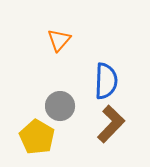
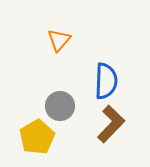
yellow pentagon: rotated 12 degrees clockwise
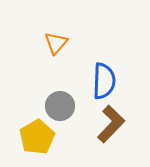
orange triangle: moved 3 px left, 3 px down
blue semicircle: moved 2 px left
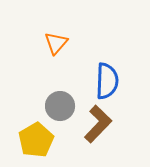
blue semicircle: moved 3 px right
brown L-shape: moved 13 px left
yellow pentagon: moved 1 px left, 3 px down
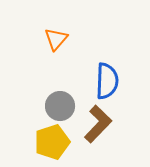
orange triangle: moved 4 px up
yellow pentagon: moved 16 px right, 2 px down; rotated 12 degrees clockwise
